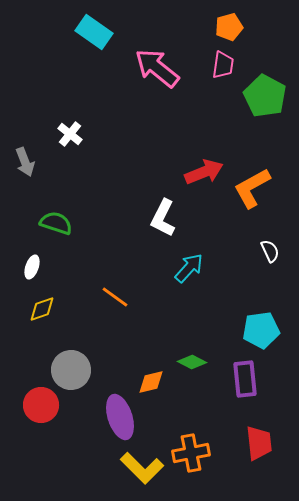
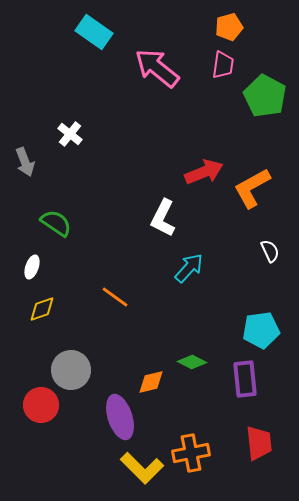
green semicircle: rotated 16 degrees clockwise
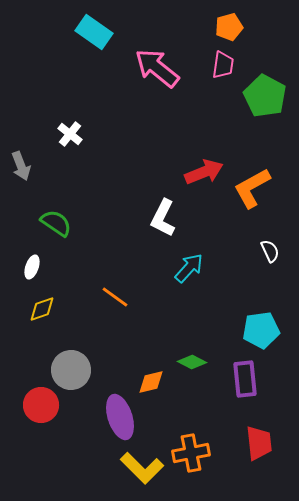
gray arrow: moved 4 px left, 4 px down
